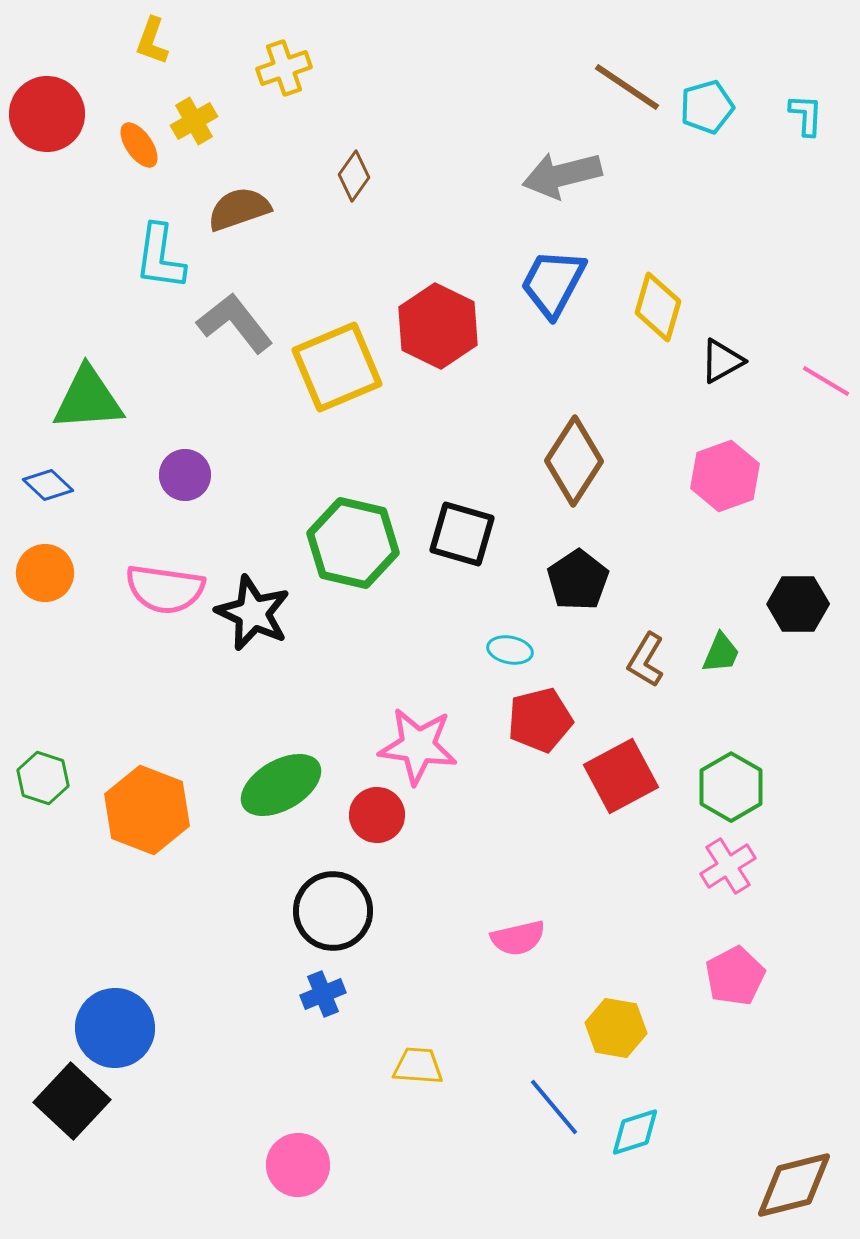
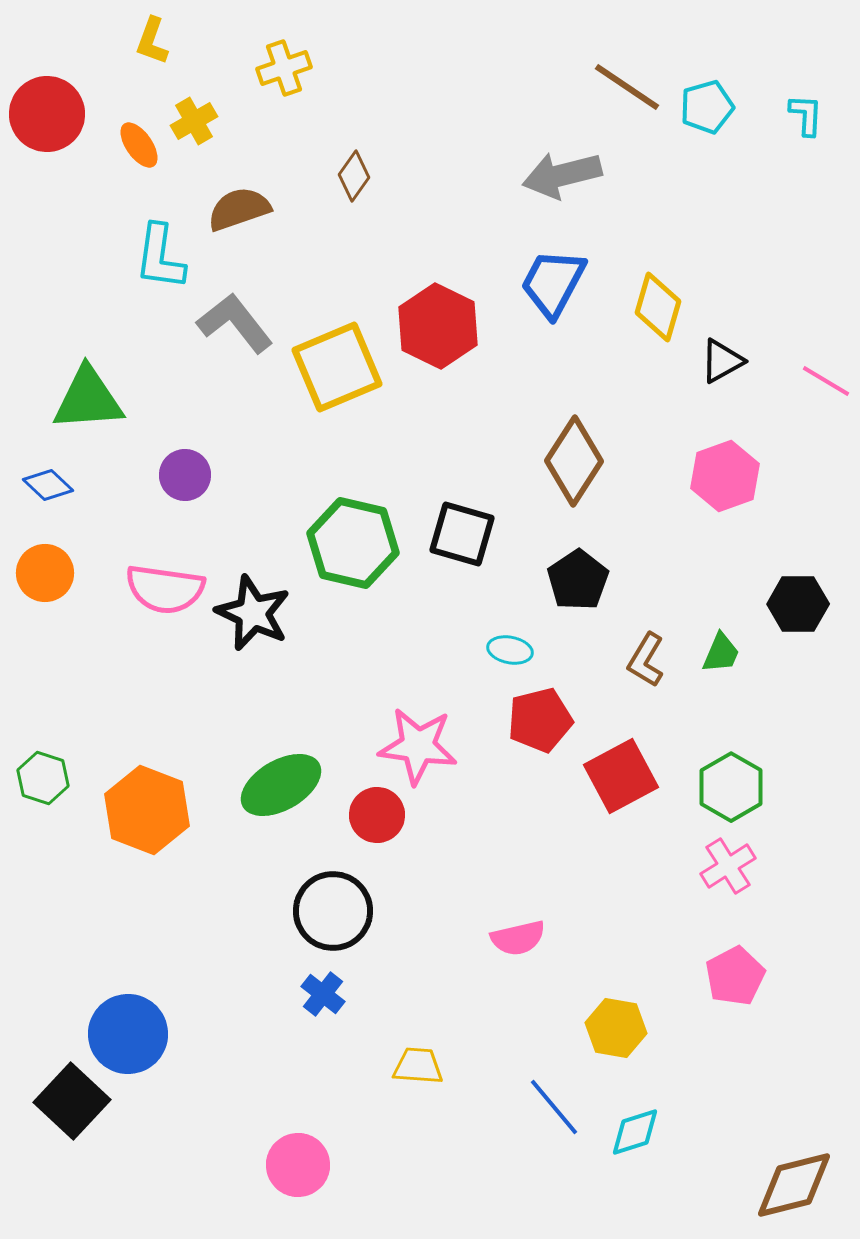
blue cross at (323, 994): rotated 30 degrees counterclockwise
blue circle at (115, 1028): moved 13 px right, 6 px down
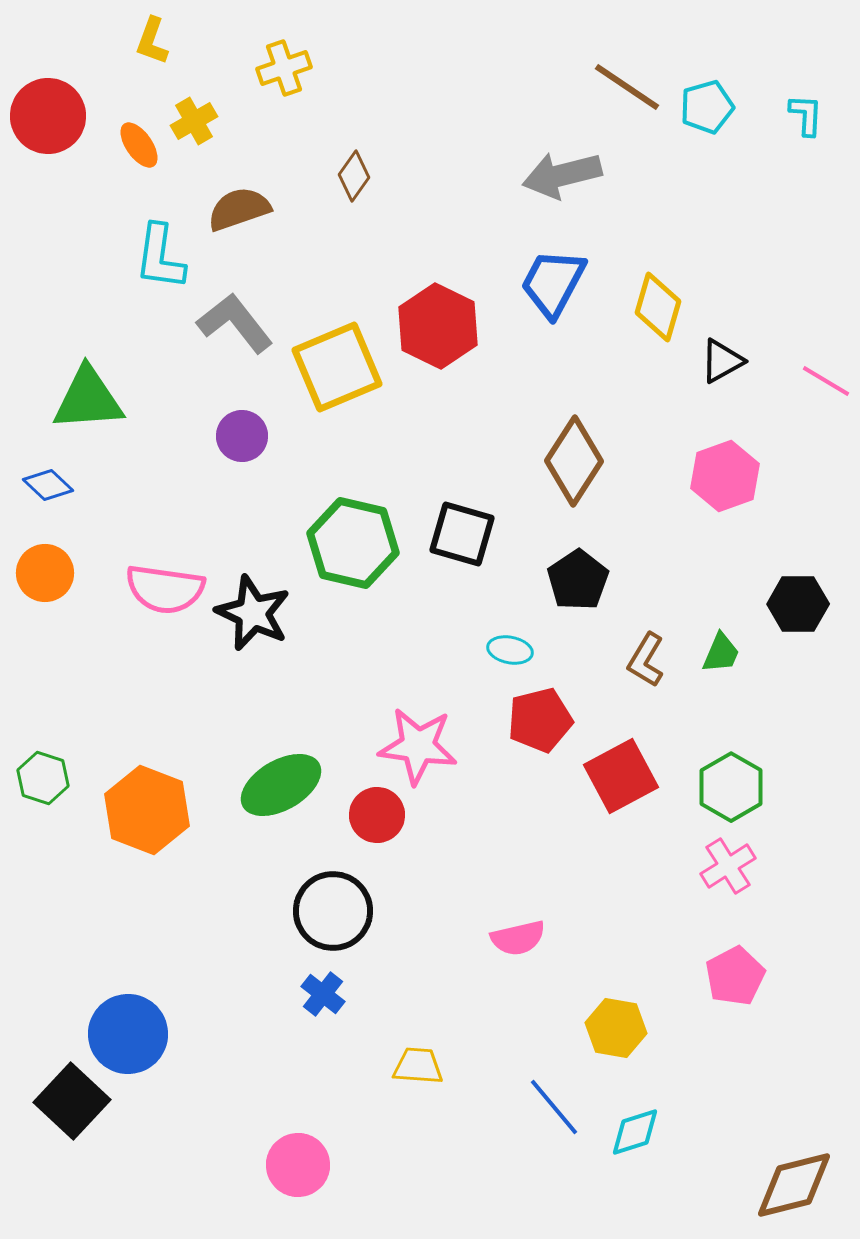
red circle at (47, 114): moved 1 px right, 2 px down
purple circle at (185, 475): moved 57 px right, 39 px up
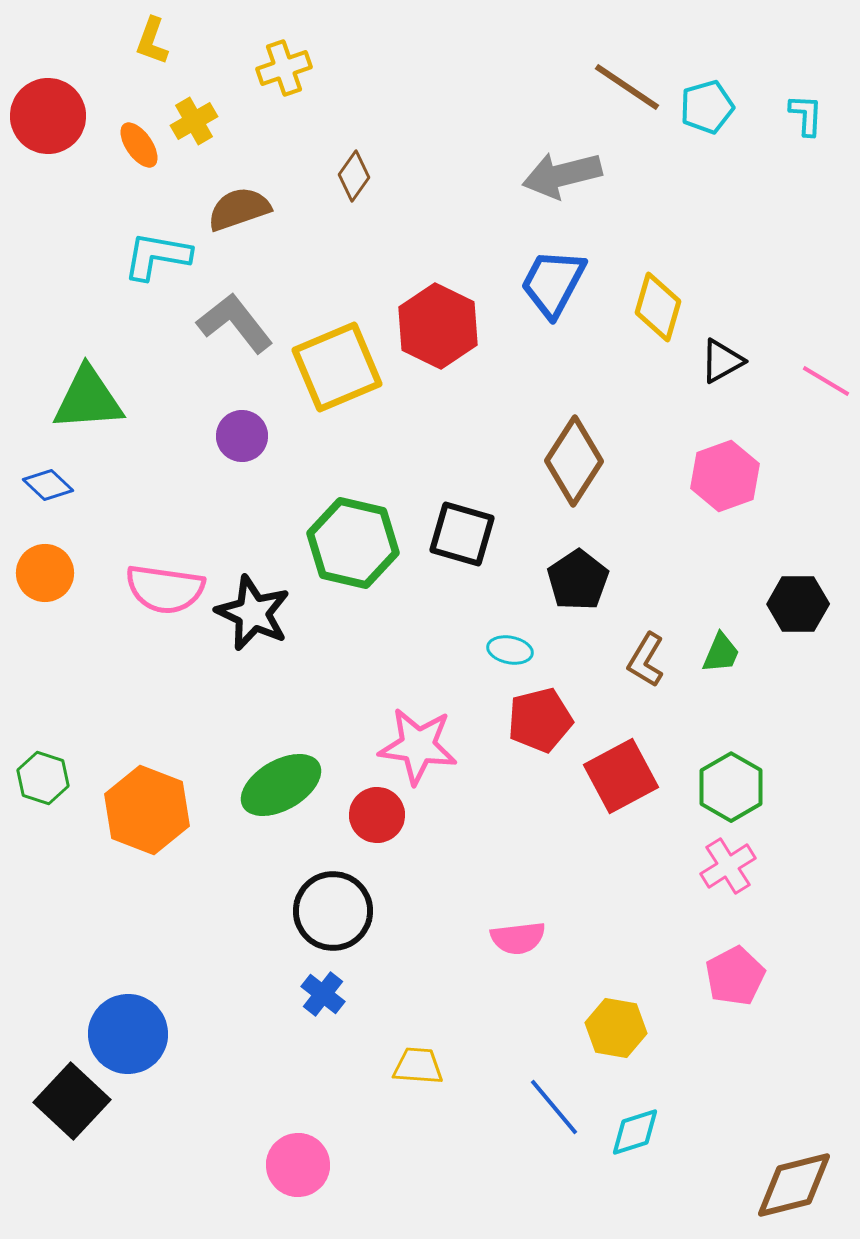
cyan L-shape at (160, 257): moved 3 px left, 1 px up; rotated 92 degrees clockwise
pink semicircle at (518, 938): rotated 6 degrees clockwise
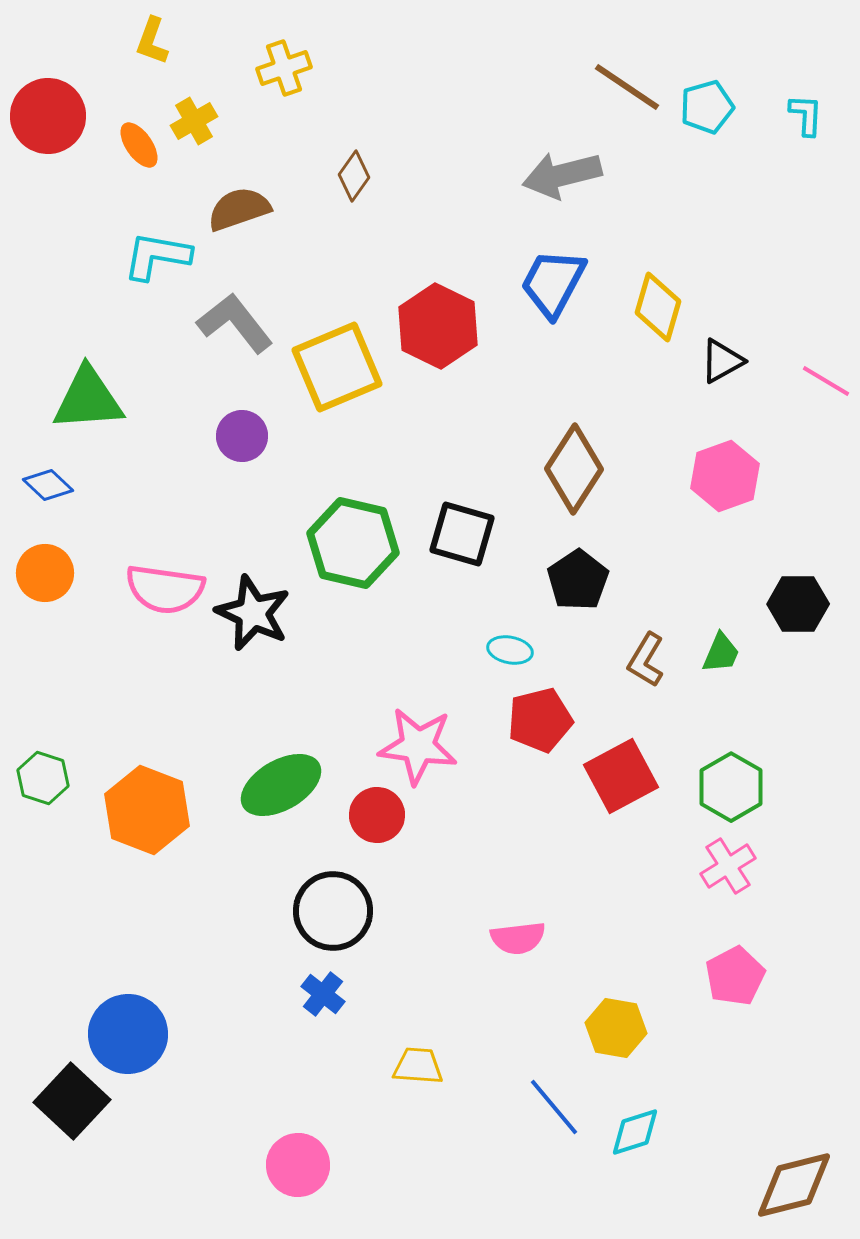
brown diamond at (574, 461): moved 8 px down
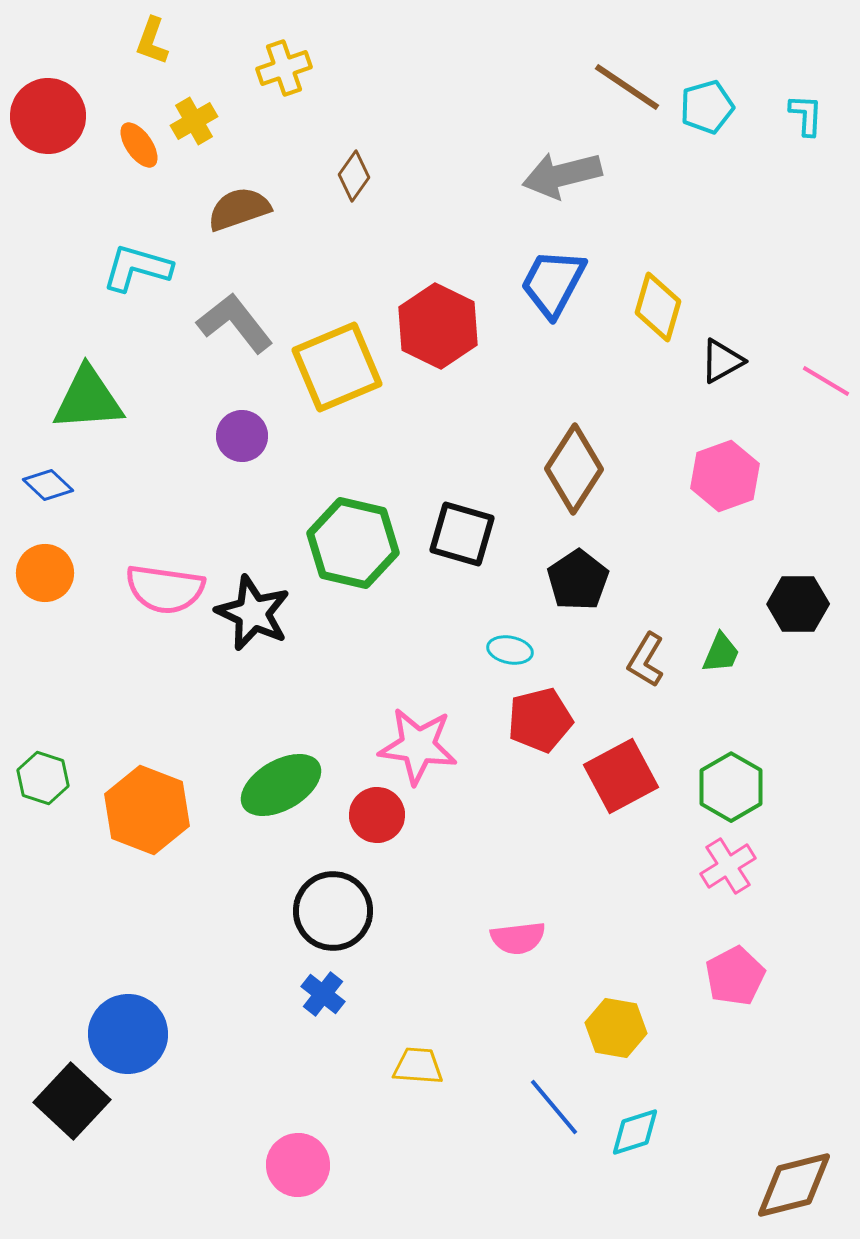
cyan L-shape at (157, 256): moved 20 px left, 12 px down; rotated 6 degrees clockwise
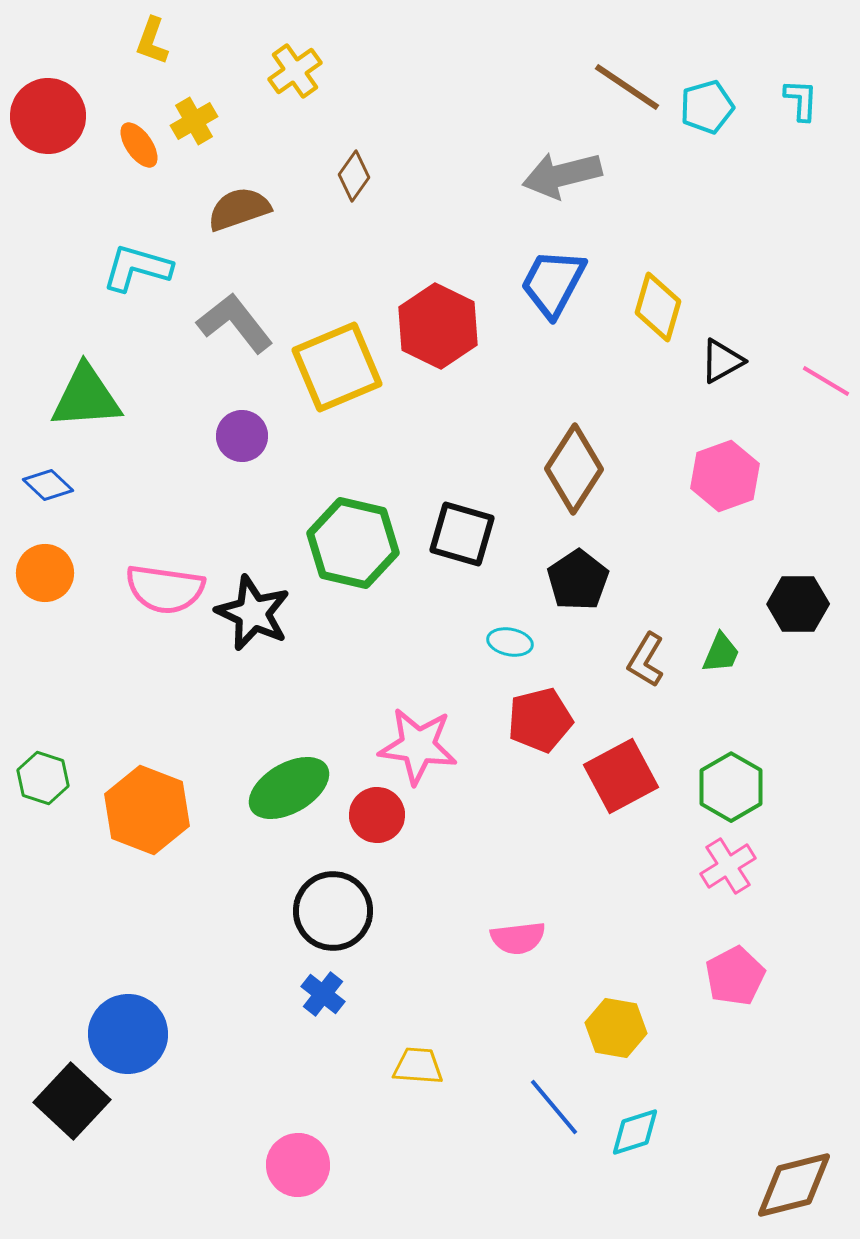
yellow cross at (284, 68): moved 11 px right, 3 px down; rotated 16 degrees counterclockwise
cyan L-shape at (806, 115): moved 5 px left, 15 px up
green triangle at (88, 399): moved 2 px left, 2 px up
cyan ellipse at (510, 650): moved 8 px up
green ellipse at (281, 785): moved 8 px right, 3 px down
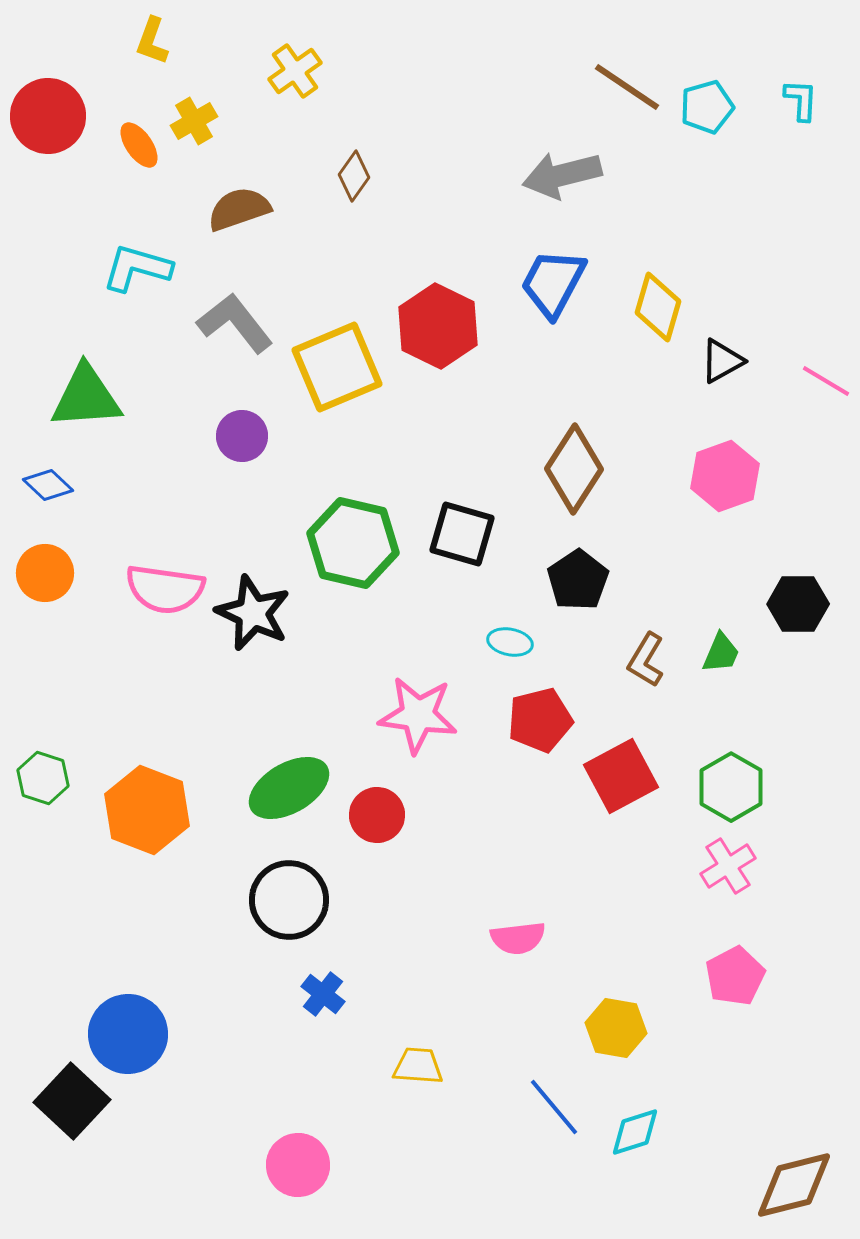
pink star at (418, 746): moved 31 px up
black circle at (333, 911): moved 44 px left, 11 px up
